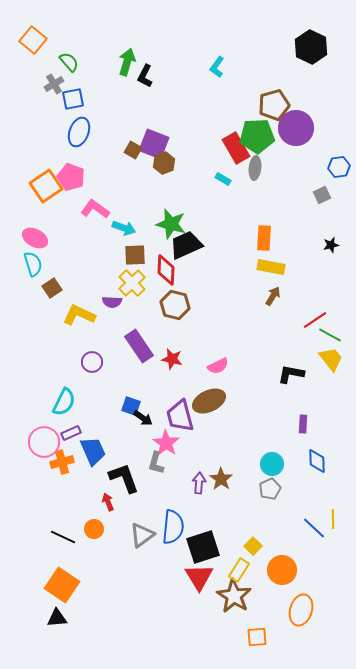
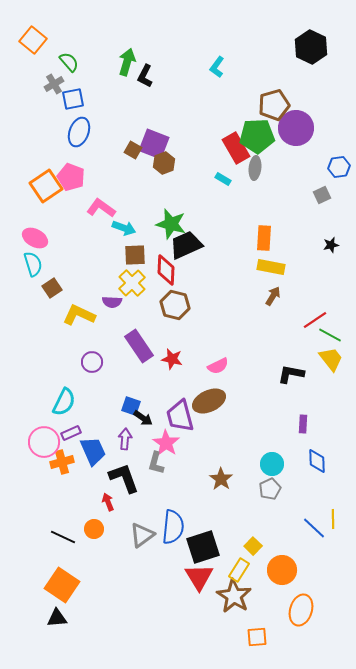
pink L-shape at (95, 209): moved 6 px right, 1 px up
purple arrow at (199, 483): moved 74 px left, 44 px up
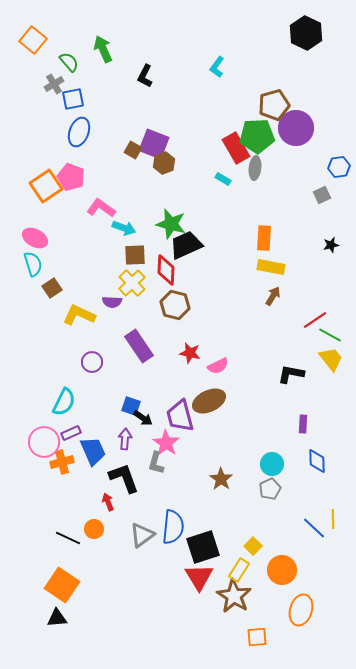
black hexagon at (311, 47): moved 5 px left, 14 px up
green arrow at (127, 62): moved 24 px left, 13 px up; rotated 40 degrees counterclockwise
red star at (172, 359): moved 18 px right, 6 px up
black line at (63, 537): moved 5 px right, 1 px down
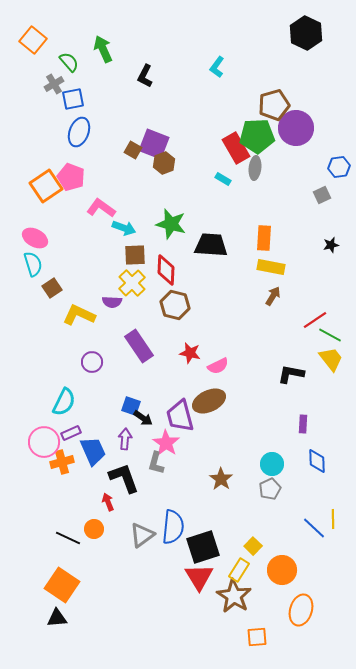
black trapezoid at (186, 245): moved 25 px right; rotated 28 degrees clockwise
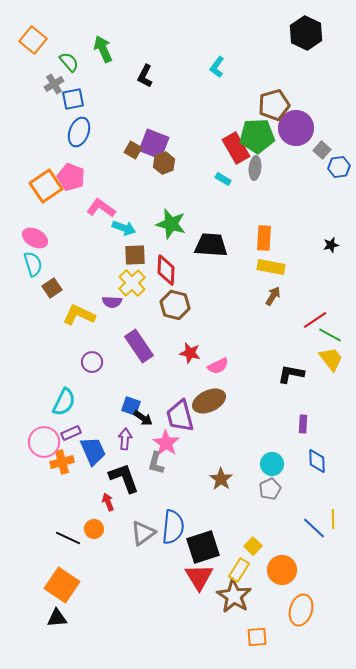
gray square at (322, 195): moved 45 px up; rotated 24 degrees counterclockwise
gray triangle at (142, 535): moved 1 px right, 2 px up
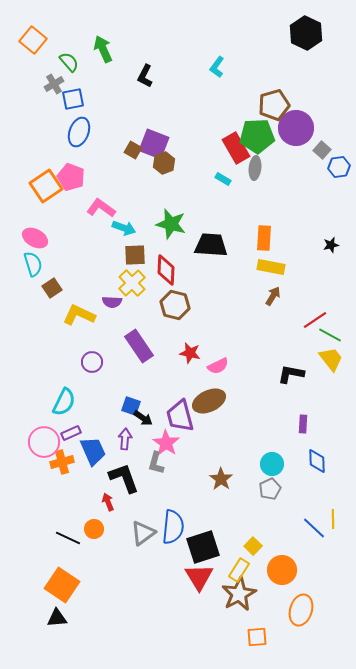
brown star at (234, 596): moved 5 px right, 2 px up; rotated 12 degrees clockwise
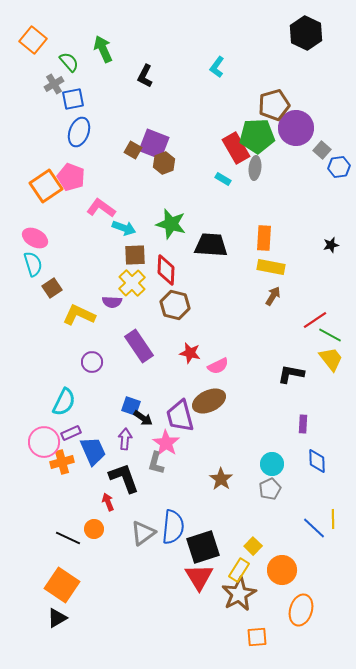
black triangle at (57, 618): rotated 25 degrees counterclockwise
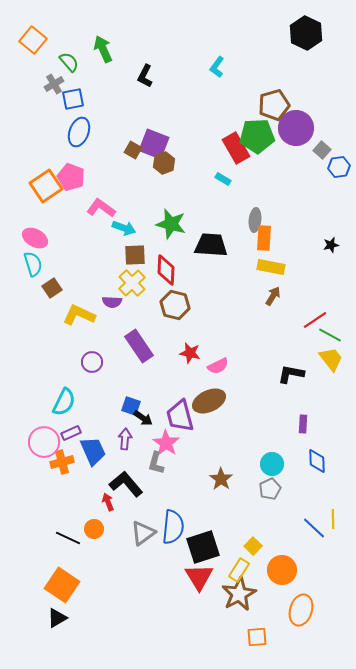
gray ellipse at (255, 168): moved 52 px down
black L-shape at (124, 478): moved 2 px right, 6 px down; rotated 20 degrees counterclockwise
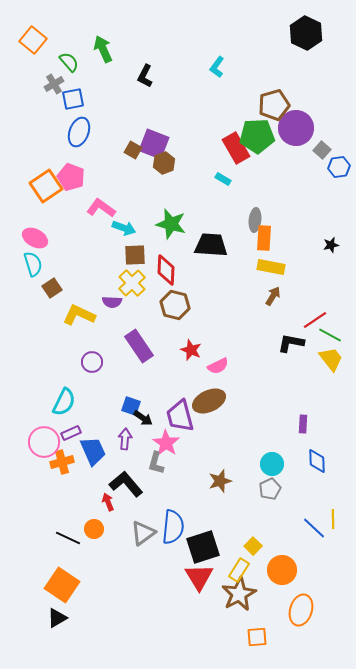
red star at (190, 353): moved 1 px right, 3 px up; rotated 10 degrees clockwise
black L-shape at (291, 374): moved 31 px up
brown star at (221, 479): moved 1 px left, 2 px down; rotated 20 degrees clockwise
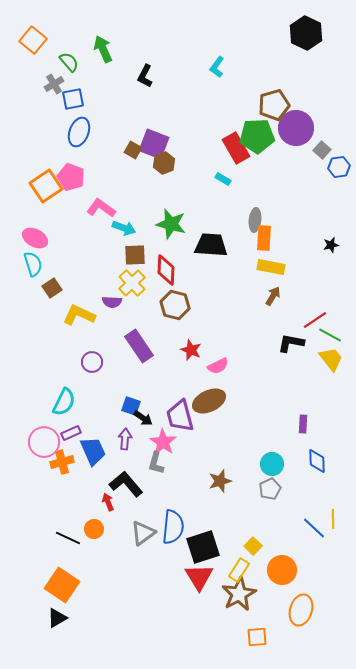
pink star at (166, 443): moved 3 px left, 1 px up
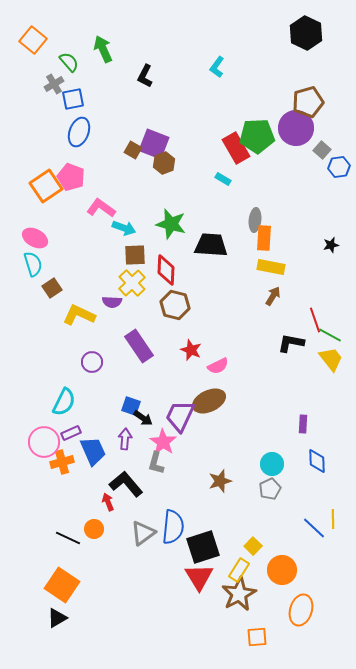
brown pentagon at (274, 105): moved 34 px right, 3 px up
red line at (315, 320): rotated 75 degrees counterclockwise
purple trapezoid at (180, 416): rotated 40 degrees clockwise
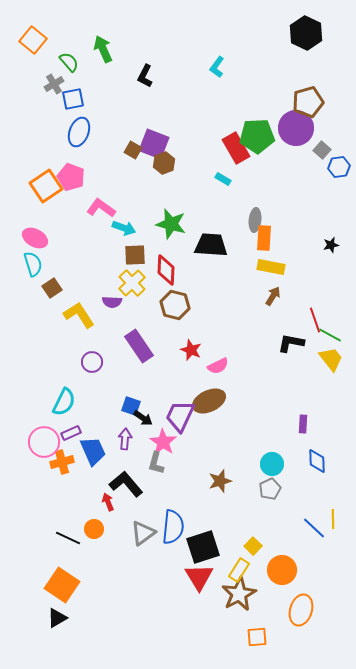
yellow L-shape at (79, 315): rotated 32 degrees clockwise
